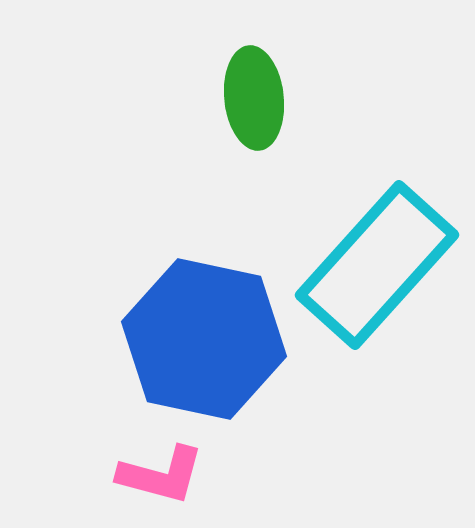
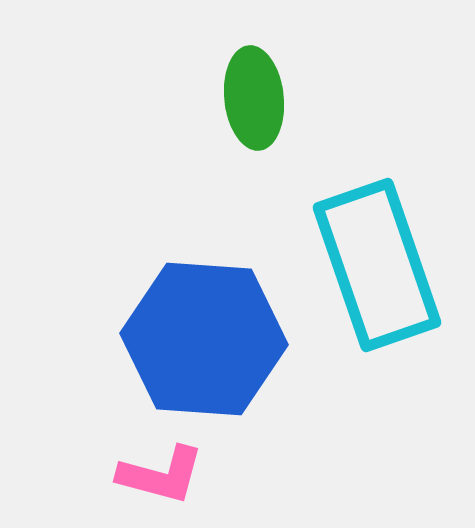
cyan rectangle: rotated 61 degrees counterclockwise
blue hexagon: rotated 8 degrees counterclockwise
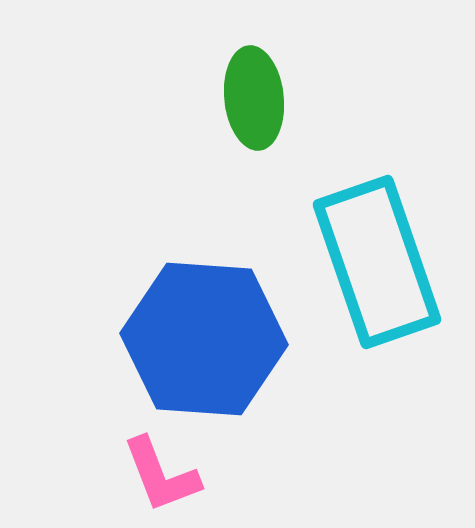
cyan rectangle: moved 3 px up
pink L-shape: rotated 54 degrees clockwise
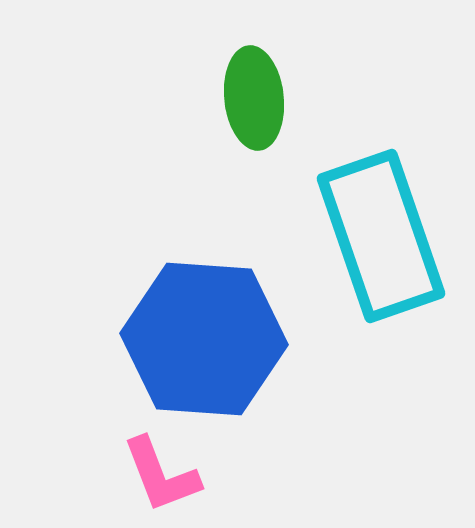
cyan rectangle: moved 4 px right, 26 px up
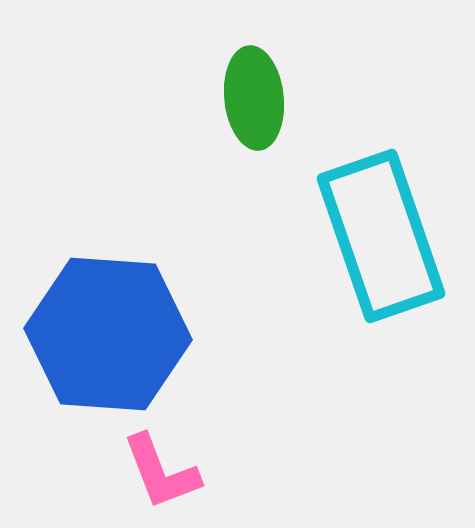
blue hexagon: moved 96 px left, 5 px up
pink L-shape: moved 3 px up
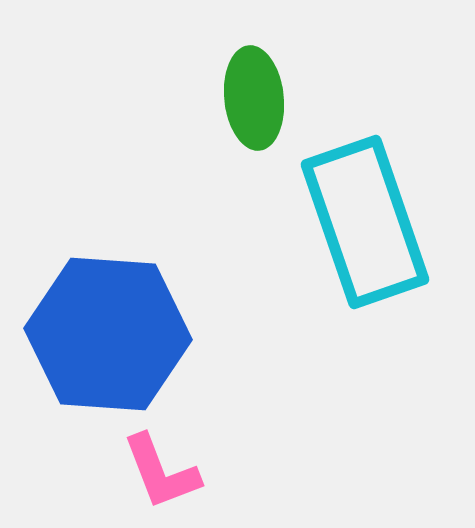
cyan rectangle: moved 16 px left, 14 px up
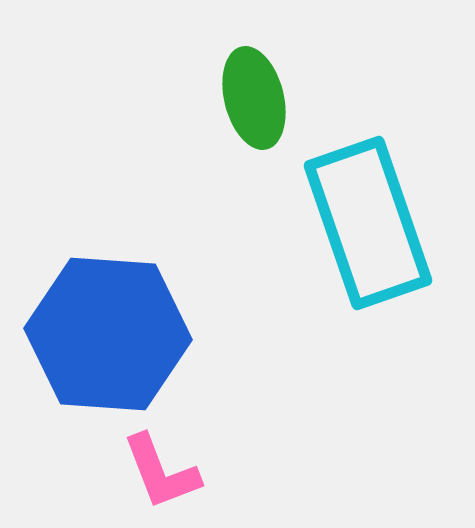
green ellipse: rotated 8 degrees counterclockwise
cyan rectangle: moved 3 px right, 1 px down
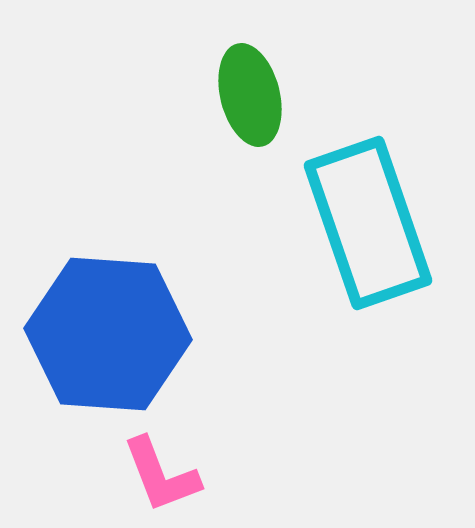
green ellipse: moved 4 px left, 3 px up
pink L-shape: moved 3 px down
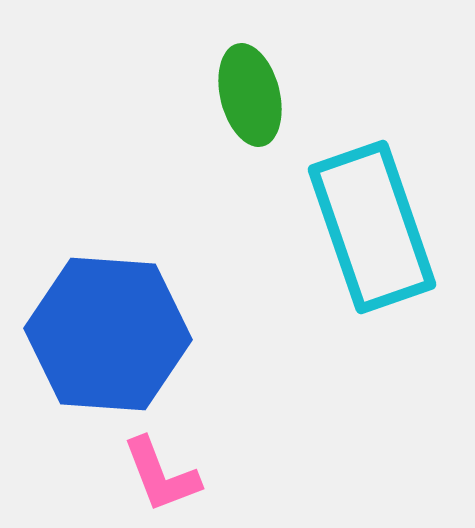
cyan rectangle: moved 4 px right, 4 px down
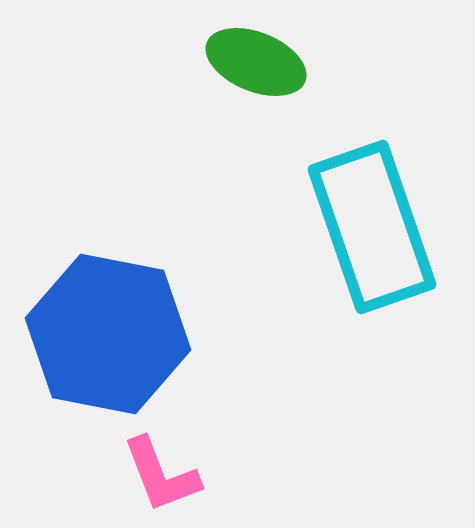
green ellipse: moved 6 px right, 33 px up; rotated 54 degrees counterclockwise
blue hexagon: rotated 7 degrees clockwise
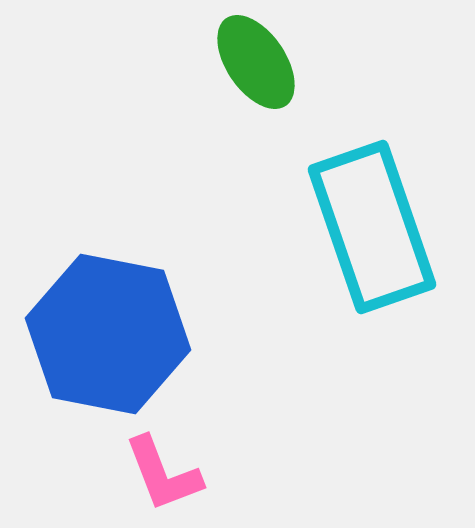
green ellipse: rotated 34 degrees clockwise
pink L-shape: moved 2 px right, 1 px up
